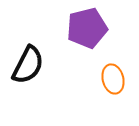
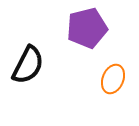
orange ellipse: rotated 36 degrees clockwise
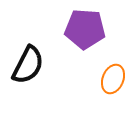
purple pentagon: moved 2 px left, 1 px down; rotated 18 degrees clockwise
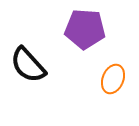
black semicircle: rotated 111 degrees clockwise
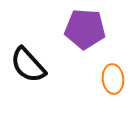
orange ellipse: rotated 28 degrees counterclockwise
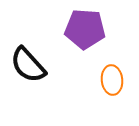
orange ellipse: moved 1 px left, 1 px down
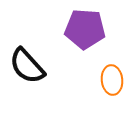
black semicircle: moved 1 px left, 1 px down
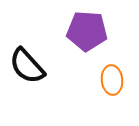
purple pentagon: moved 2 px right, 2 px down
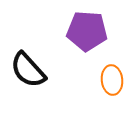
black semicircle: moved 1 px right, 4 px down
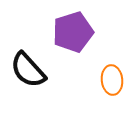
purple pentagon: moved 14 px left, 1 px down; rotated 21 degrees counterclockwise
